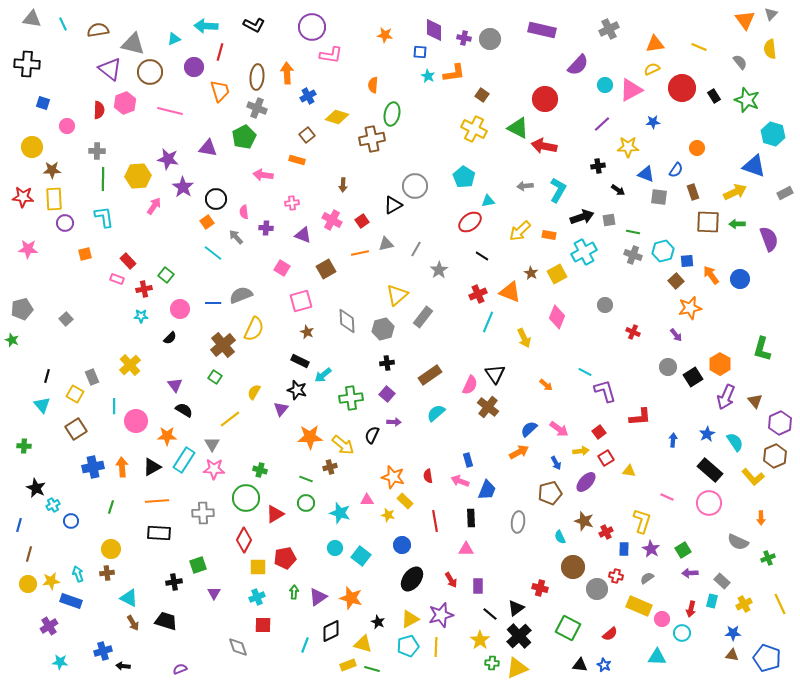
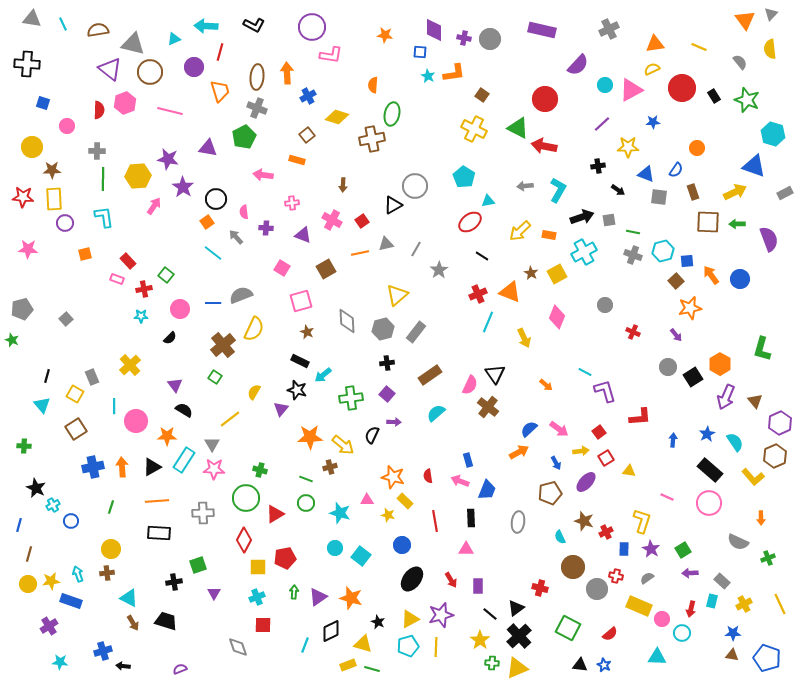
gray rectangle at (423, 317): moved 7 px left, 15 px down
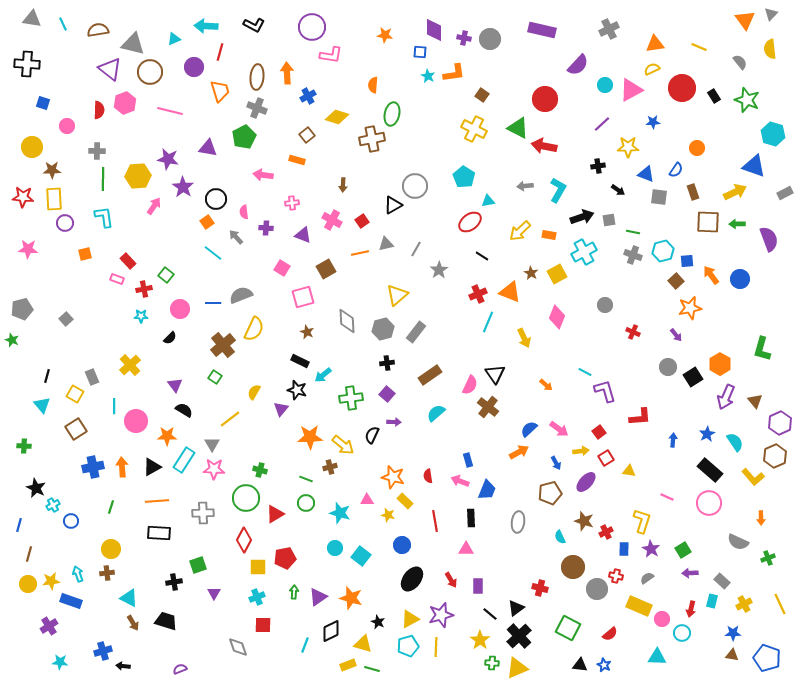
pink square at (301, 301): moved 2 px right, 4 px up
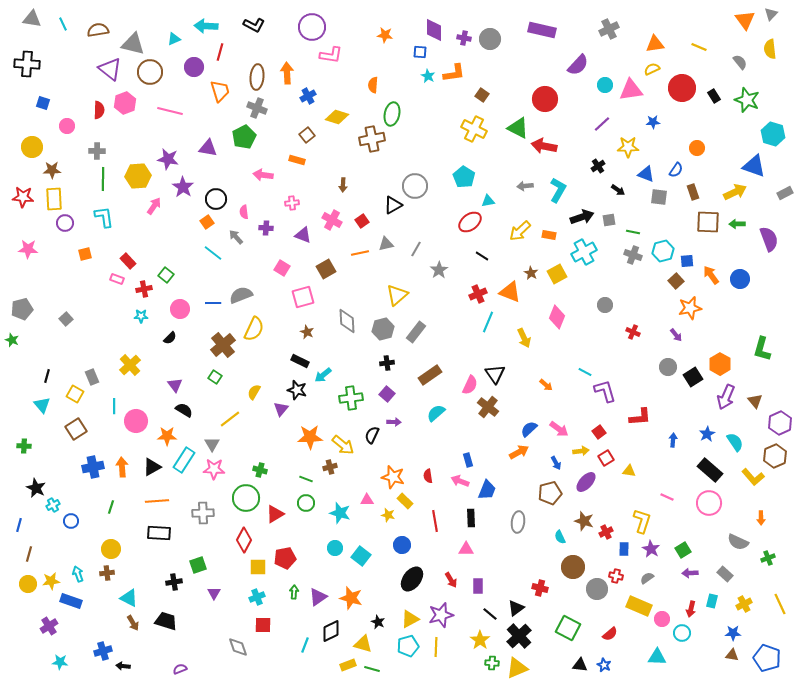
pink triangle at (631, 90): rotated 20 degrees clockwise
black cross at (598, 166): rotated 24 degrees counterclockwise
gray rectangle at (722, 581): moved 3 px right, 7 px up
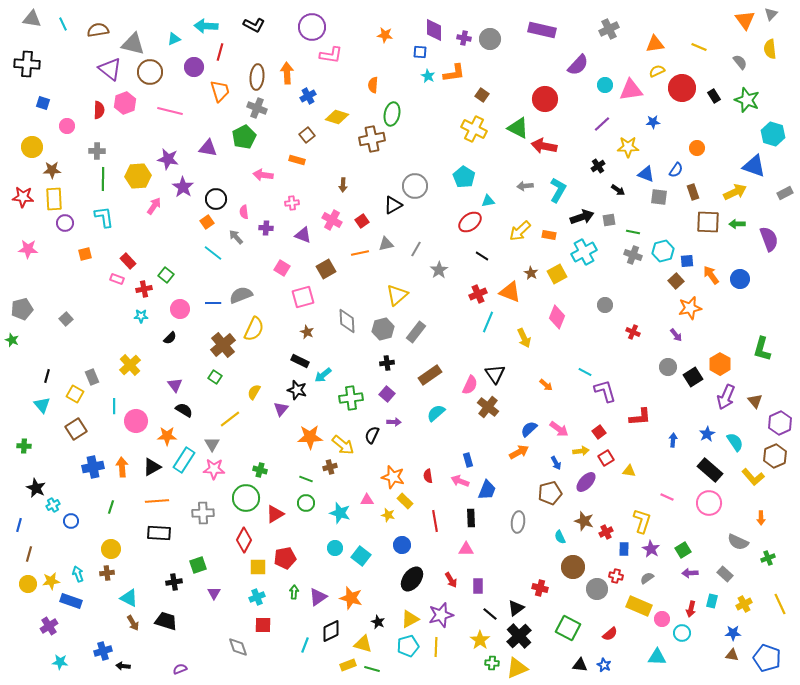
yellow semicircle at (652, 69): moved 5 px right, 2 px down
